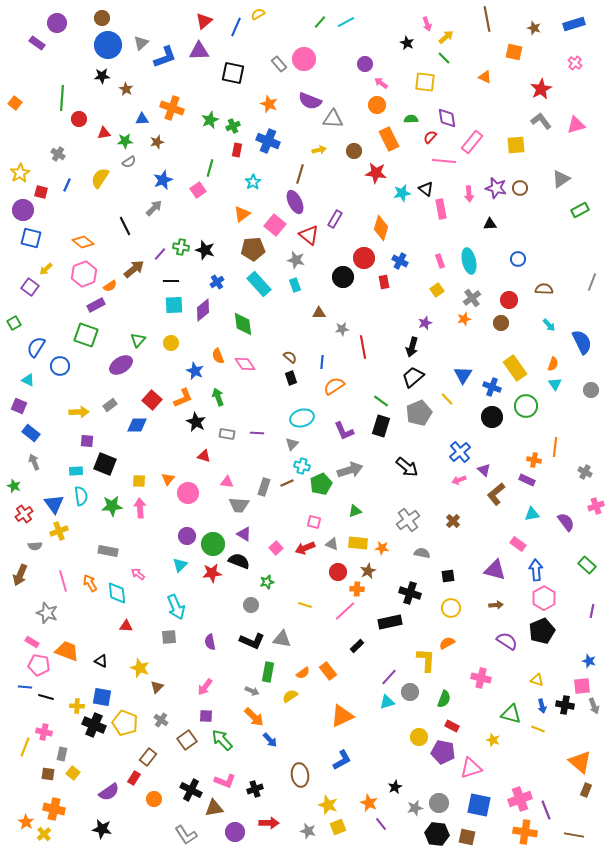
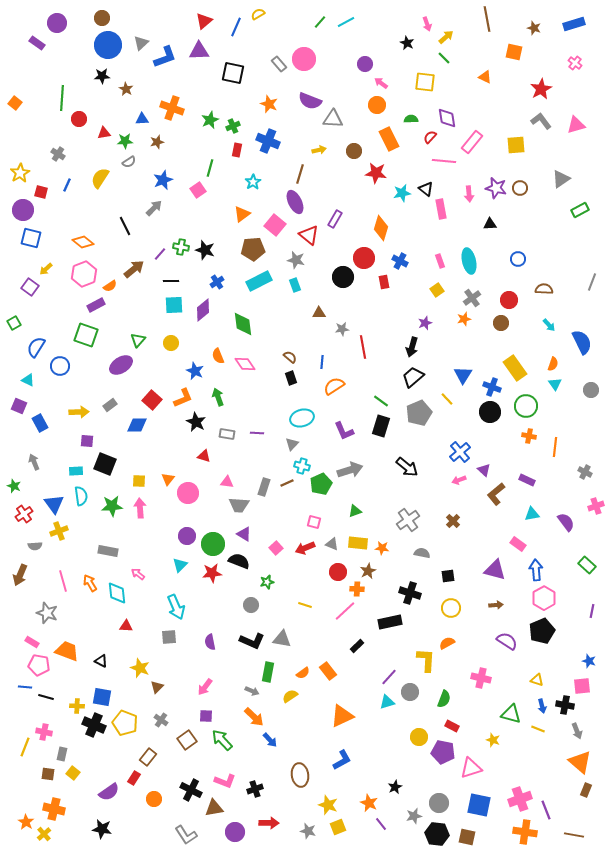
cyan rectangle at (259, 284): moved 3 px up; rotated 75 degrees counterclockwise
black circle at (492, 417): moved 2 px left, 5 px up
blue rectangle at (31, 433): moved 9 px right, 10 px up; rotated 24 degrees clockwise
orange cross at (534, 460): moved 5 px left, 24 px up
gray arrow at (594, 706): moved 17 px left, 25 px down
gray star at (415, 808): moved 1 px left, 8 px down
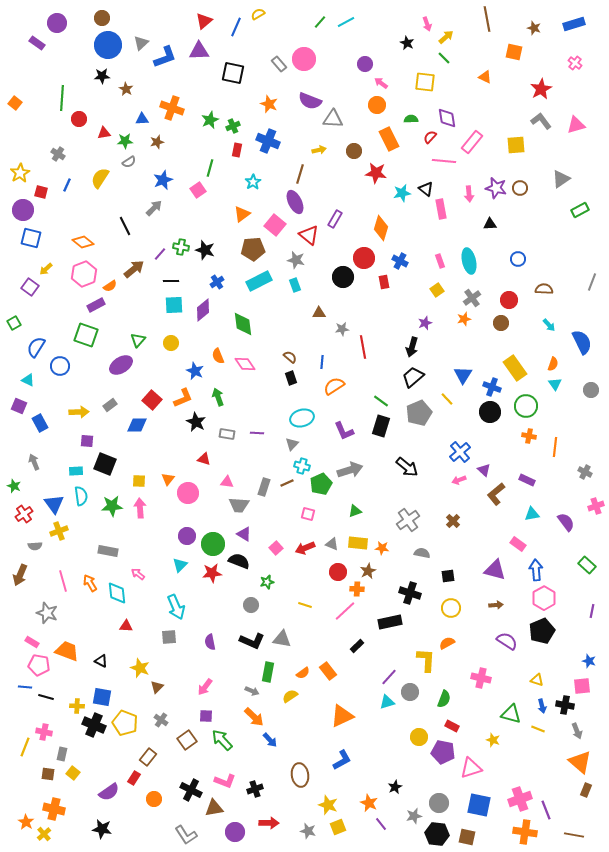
red triangle at (204, 456): moved 3 px down
pink square at (314, 522): moved 6 px left, 8 px up
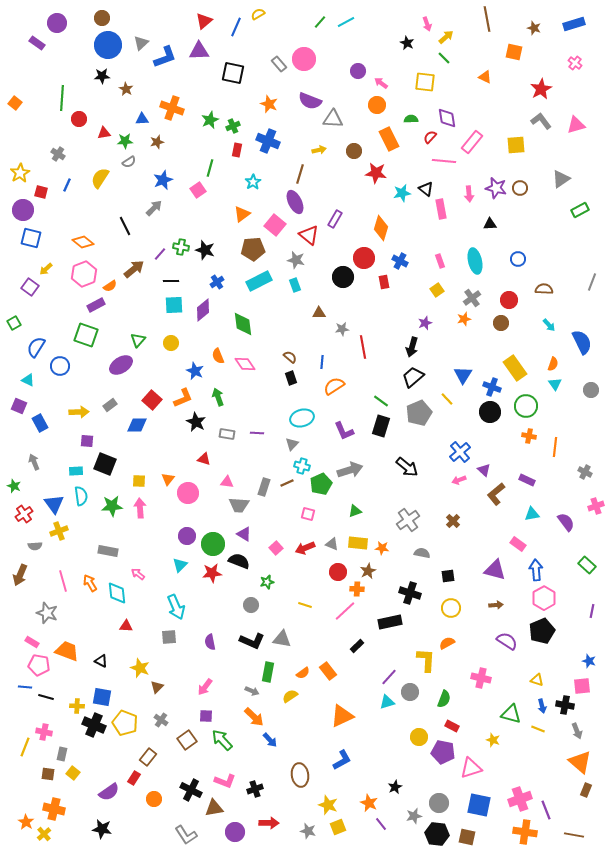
purple circle at (365, 64): moved 7 px left, 7 px down
cyan ellipse at (469, 261): moved 6 px right
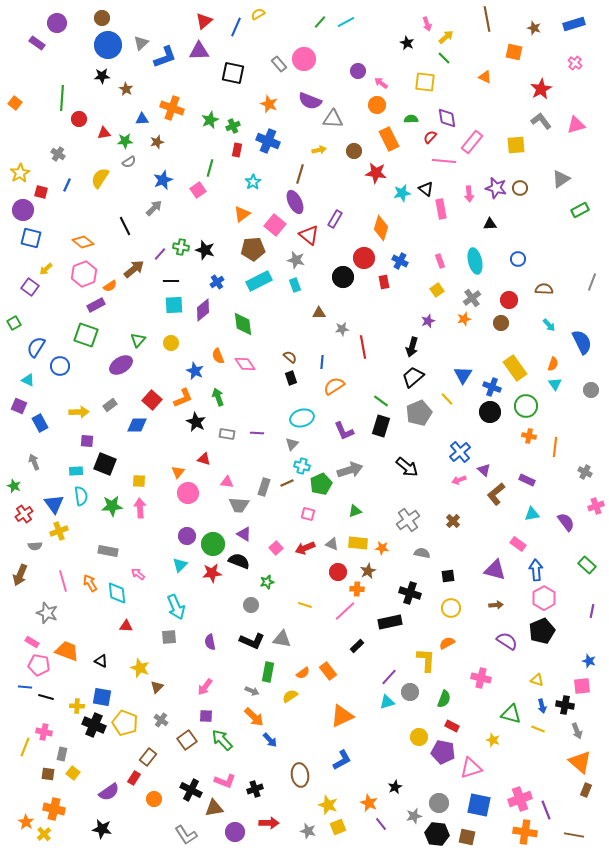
purple star at (425, 323): moved 3 px right, 2 px up
orange triangle at (168, 479): moved 10 px right, 7 px up
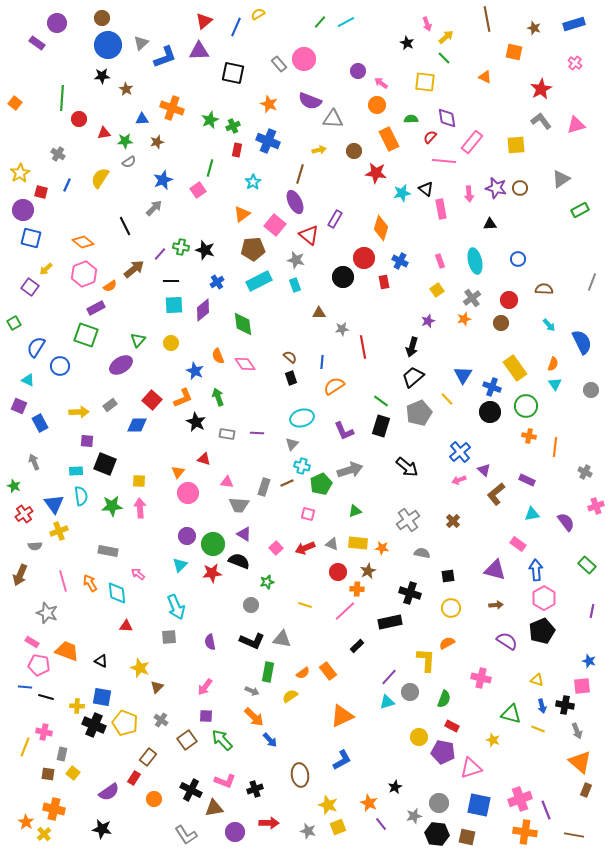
purple rectangle at (96, 305): moved 3 px down
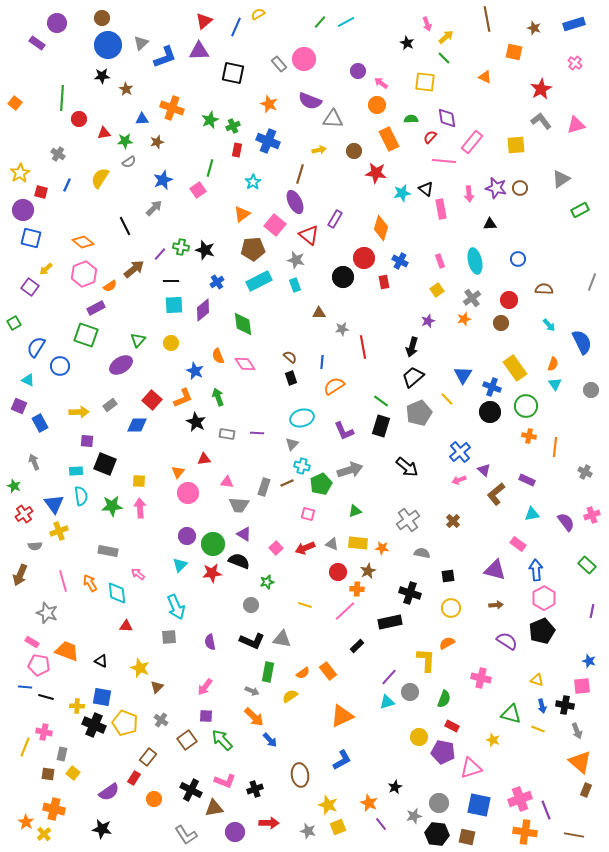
red triangle at (204, 459): rotated 24 degrees counterclockwise
pink cross at (596, 506): moved 4 px left, 9 px down
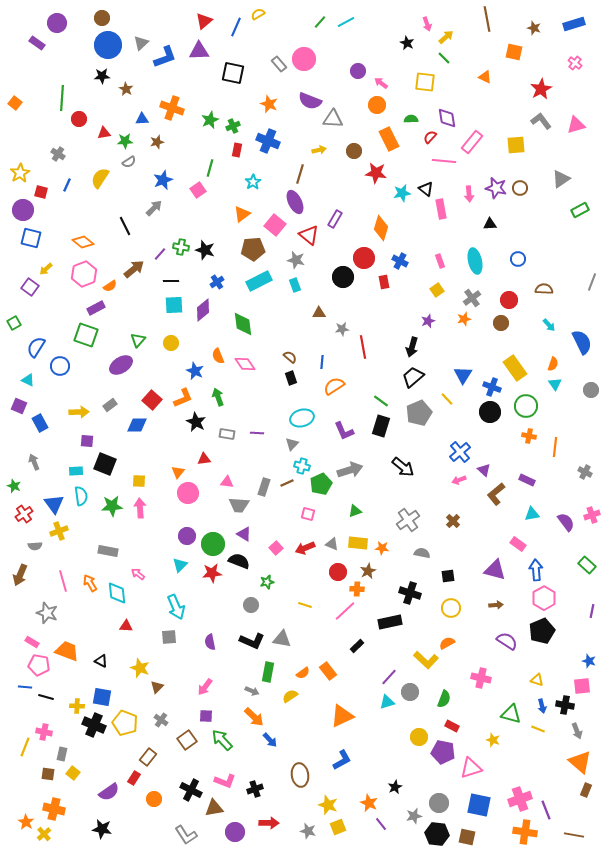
black arrow at (407, 467): moved 4 px left
yellow L-shape at (426, 660): rotated 130 degrees clockwise
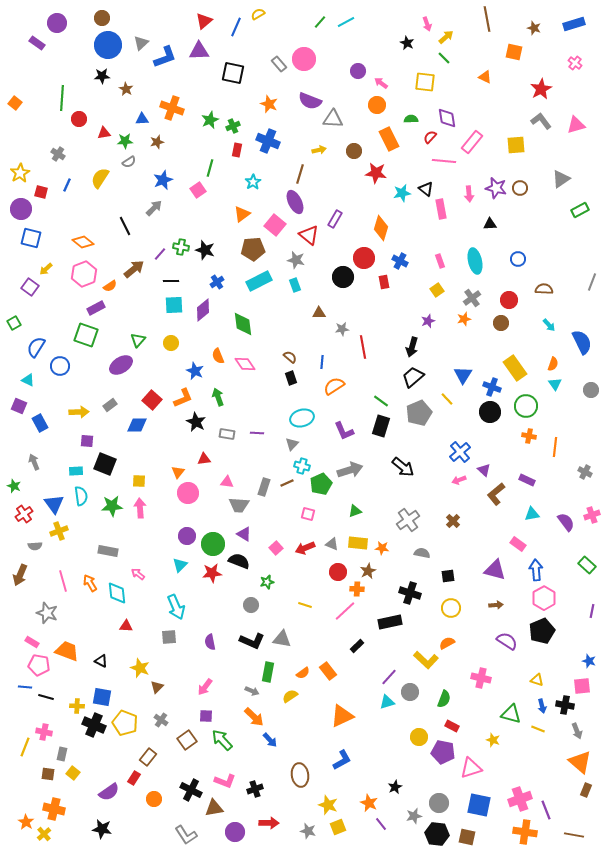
purple circle at (23, 210): moved 2 px left, 1 px up
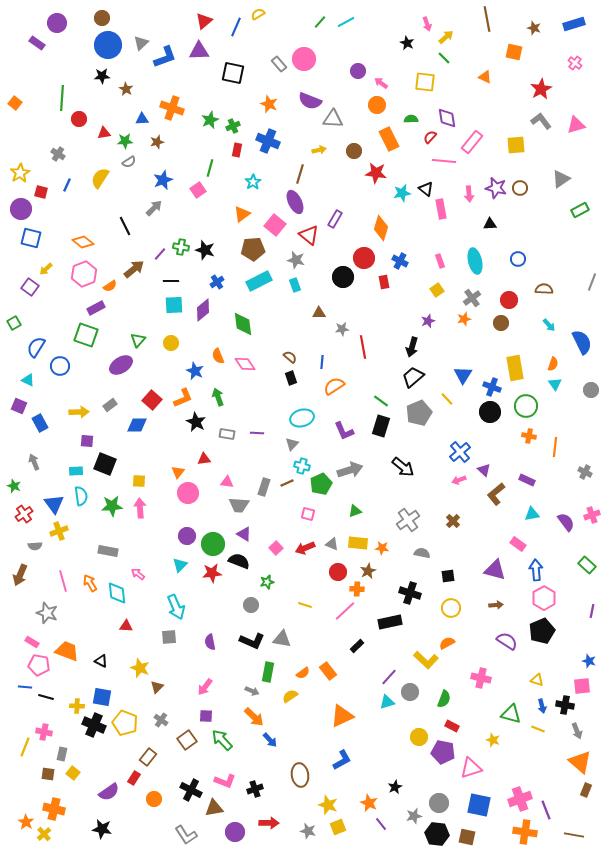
yellow rectangle at (515, 368): rotated 25 degrees clockwise
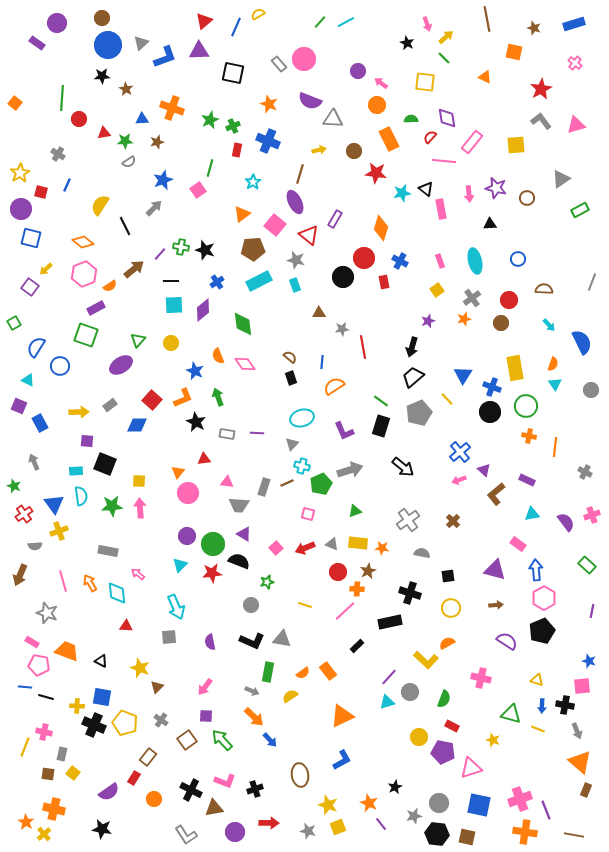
yellow semicircle at (100, 178): moved 27 px down
brown circle at (520, 188): moved 7 px right, 10 px down
blue arrow at (542, 706): rotated 16 degrees clockwise
